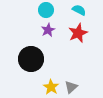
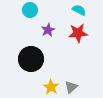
cyan circle: moved 16 px left
red star: rotated 18 degrees clockwise
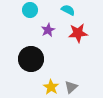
cyan semicircle: moved 11 px left
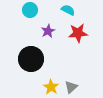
purple star: moved 1 px down
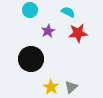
cyan semicircle: moved 2 px down
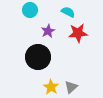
black circle: moved 7 px right, 2 px up
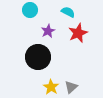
red star: rotated 18 degrees counterclockwise
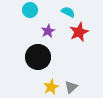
red star: moved 1 px right, 1 px up
yellow star: rotated 14 degrees clockwise
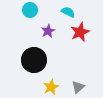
red star: moved 1 px right
black circle: moved 4 px left, 3 px down
gray triangle: moved 7 px right
